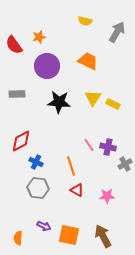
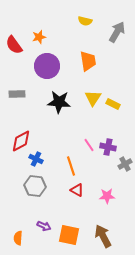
orange trapezoid: rotated 55 degrees clockwise
blue cross: moved 3 px up
gray hexagon: moved 3 px left, 2 px up
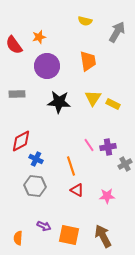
purple cross: rotated 21 degrees counterclockwise
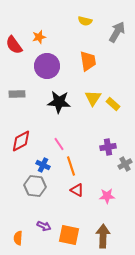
yellow rectangle: rotated 16 degrees clockwise
pink line: moved 30 px left, 1 px up
blue cross: moved 7 px right, 6 px down
brown arrow: rotated 30 degrees clockwise
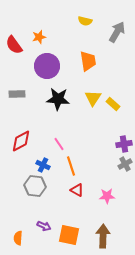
black star: moved 1 px left, 3 px up
purple cross: moved 16 px right, 3 px up
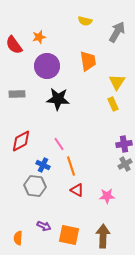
yellow triangle: moved 24 px right, 16 px up
yellow rectangle: rotated 24 degrees clockwise
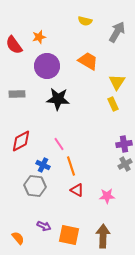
orange trapezoid: rotated 50 degrees counterclockwise
orange semicircle: rotated 136 degrees clockwise
